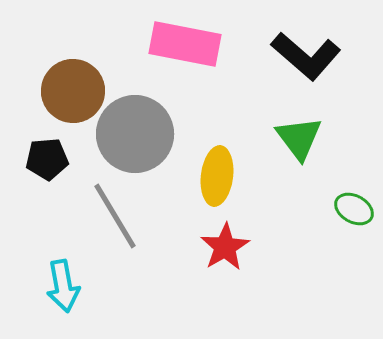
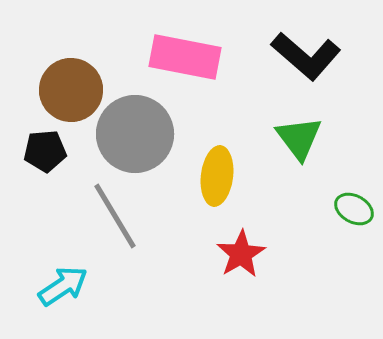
pink rectangle: moved 13 px down
brown circle: moved 2 px left, 1 px up
black pentagon: moved 2 px left, 8 px up
red star: moved 16 px right, 7 px down
cyan arrow: rotated 114 degrees counterclockwise
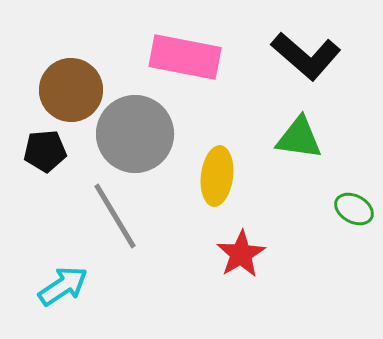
green triangle: rotated 45 degrees counterclockwise
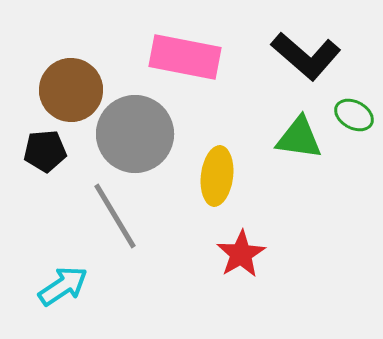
green ellipse: moved 94 px up
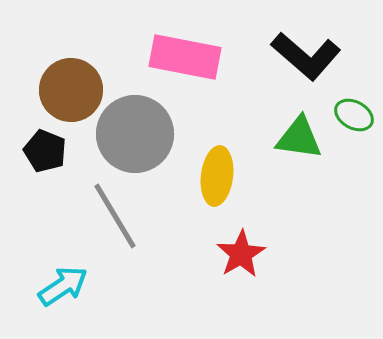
black pentagon: rotated 27 degrees clockwise
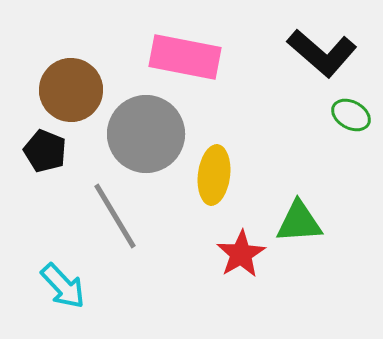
black L-shape: moved 16 px right, 3 px up
green ellipse: moved 3 px left
gray circle: moved 11 px right
green triangle: moved 84 px down; rotated 12 degrees counterclockwise
yellow ellipse: moved 3 px left, 1 px up
cyan arrow: rotated 81 degrees clockwise
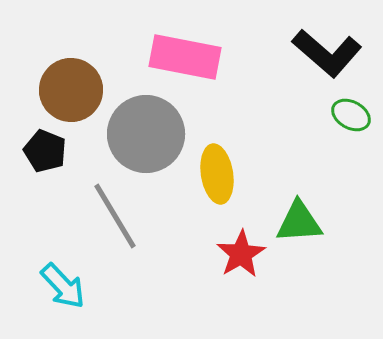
black L-shape: moved 5 px right
yellow ellipse: moved 3 px right, 1 px up; rotated 16 degrees counterclockwise
